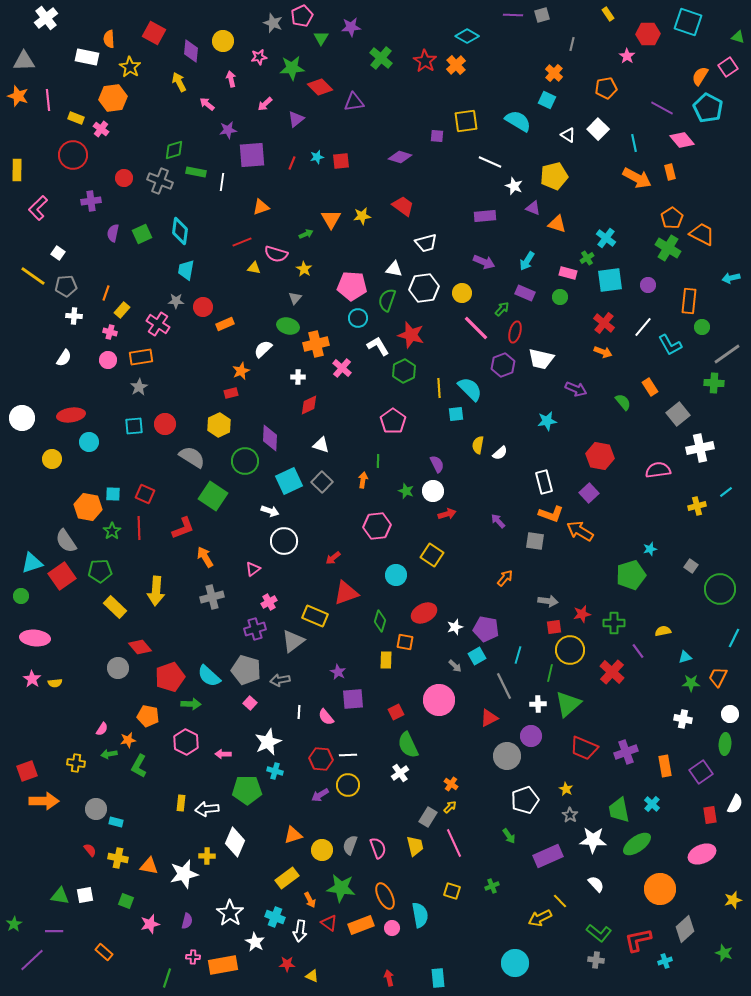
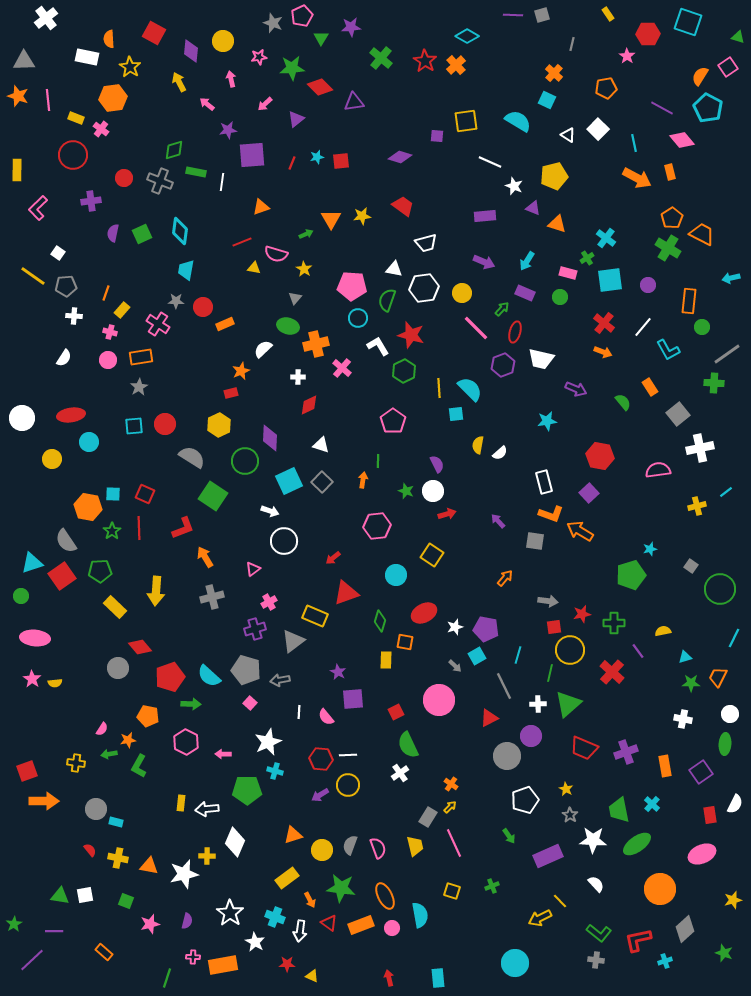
cyan L-shape at (670, 345): moved 2 px left, 5 px down
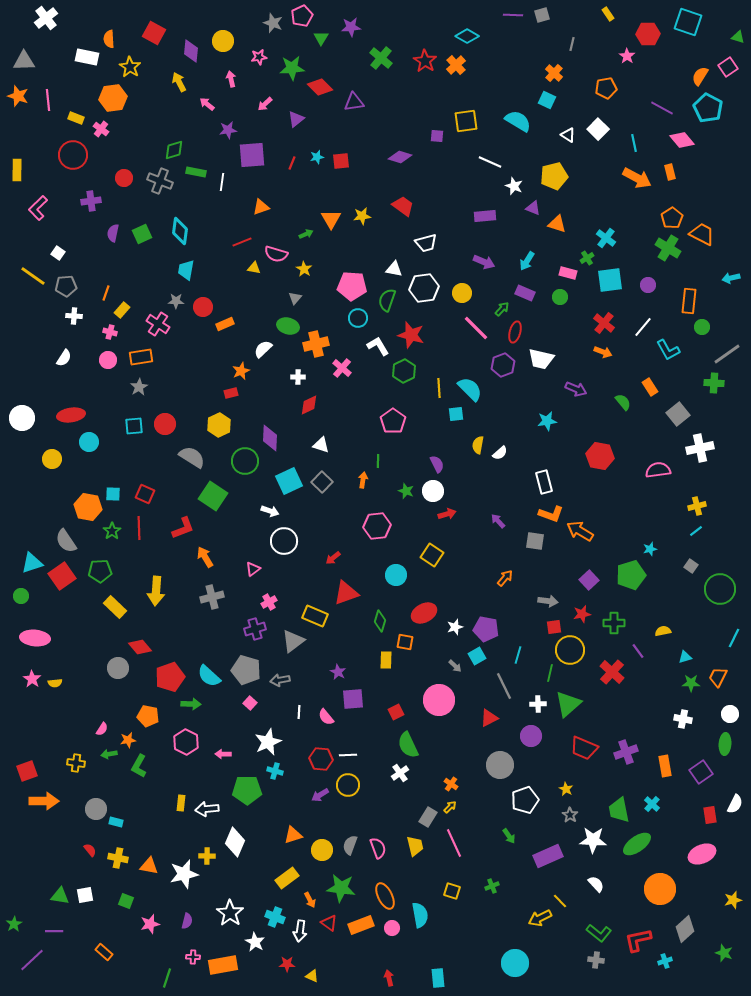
cyan line at (726, 492): moved 30 px left, 39 px down
purple square at (589, 493): moved 87 px down
gray circle at (507, 756): moved 7 px left, 9 px down
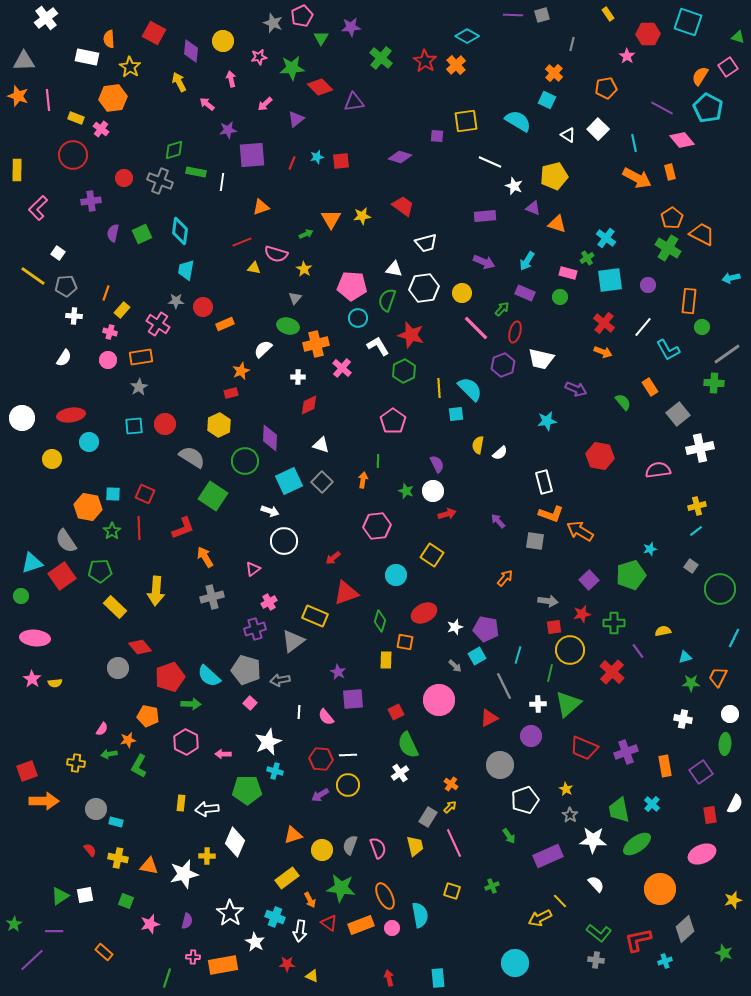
green triangle at (60, 896): rotated 42 degrees counterclockwise
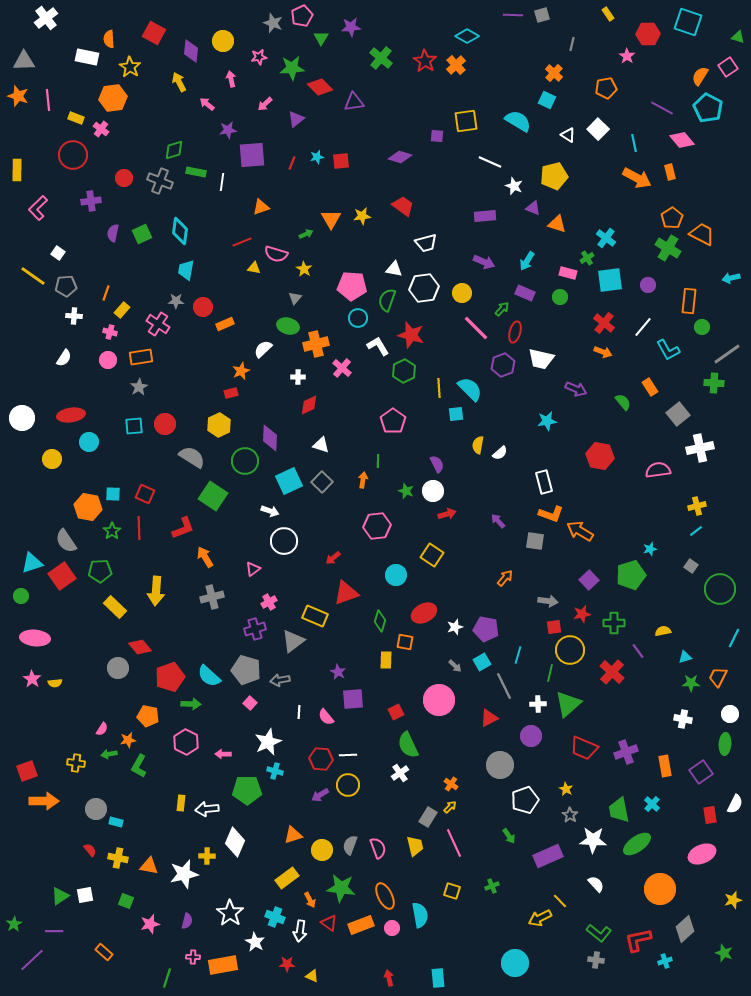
cyan square at (477, 656): moved 5 px right, 6 px down
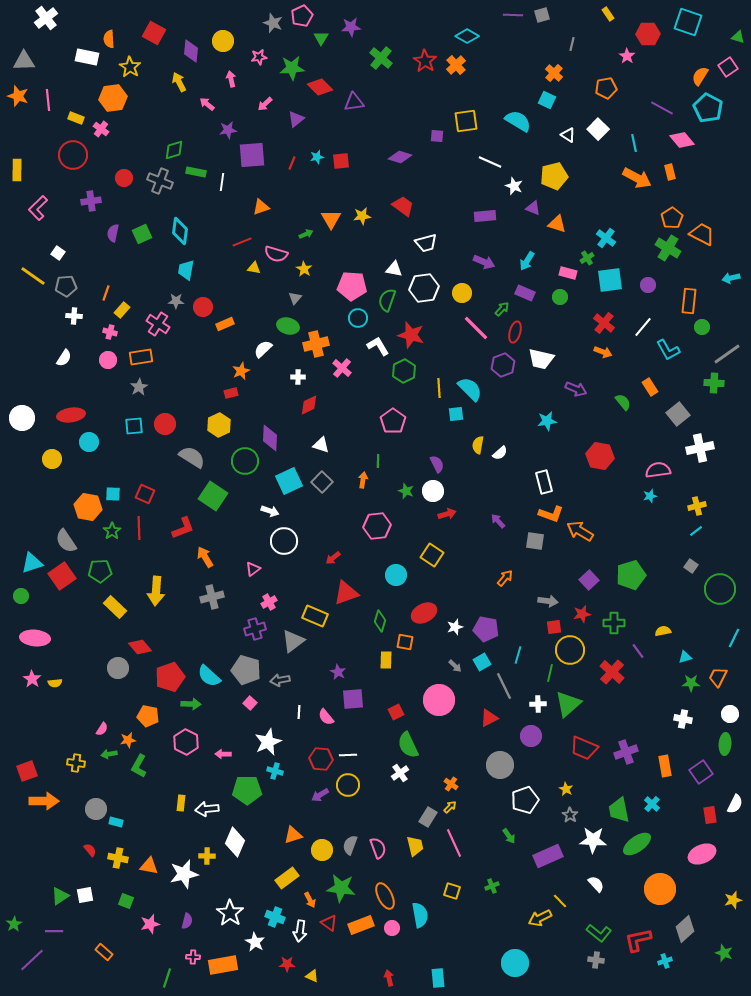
cyan star at (650, 549): moved 53 px up
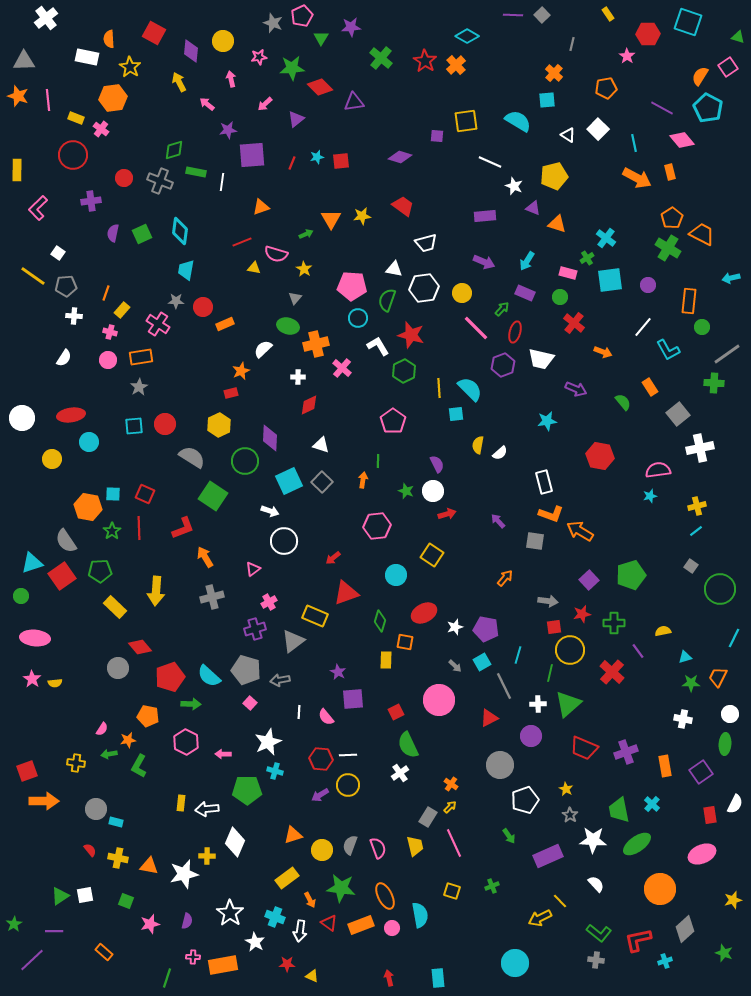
gray square at (542, 15): rotated 28 degrees counterclockwise
cyan square at (547, 100): rotated 30 degrees counterclockwise
red cross at (604, 323): moved 30 px left
